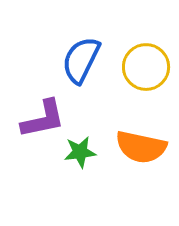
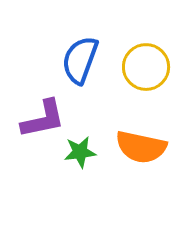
blue semicircle: moved 1 px left; rotated 6 degrees counterclockwise
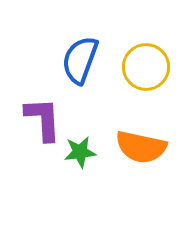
purple L-shape: rotated 81 degrees counterclockwise
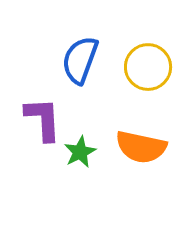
yellow circle: moved 2 px right
green star: rotated 20 degrees counterclockwise
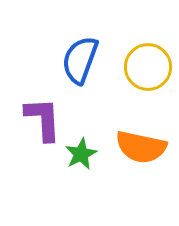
green star: moved 1 px right, 2 px down
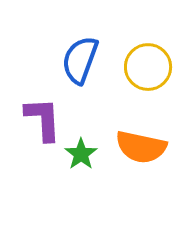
green star: rotated 8 degrees counterclockwise
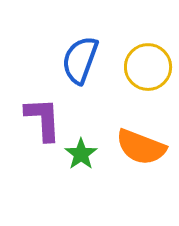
orange semicircle: rotated 9 degrees clockwise
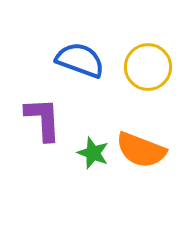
blue semicircle: rotated 90 degrees clockwise
orange semicircle: moved 3 px down
green star: moved 12 px right, 1 px up; rotated 16 degrees counterclockwise
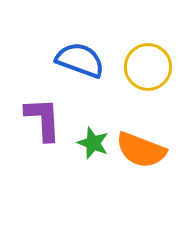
green star: moved 10 px up
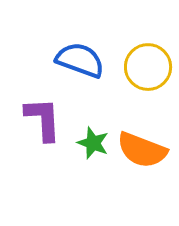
orange semicircle: moved 1 px right
